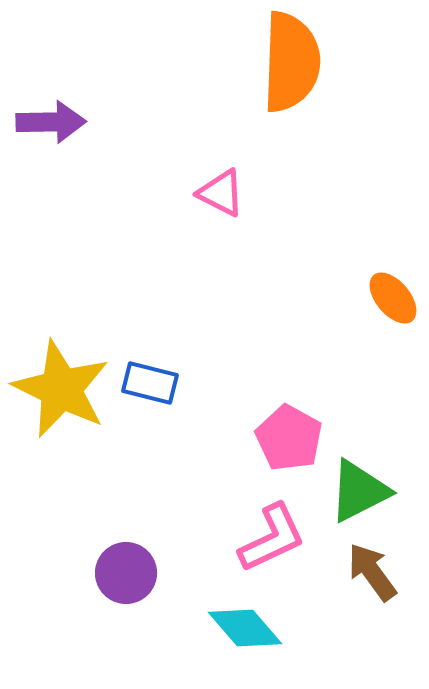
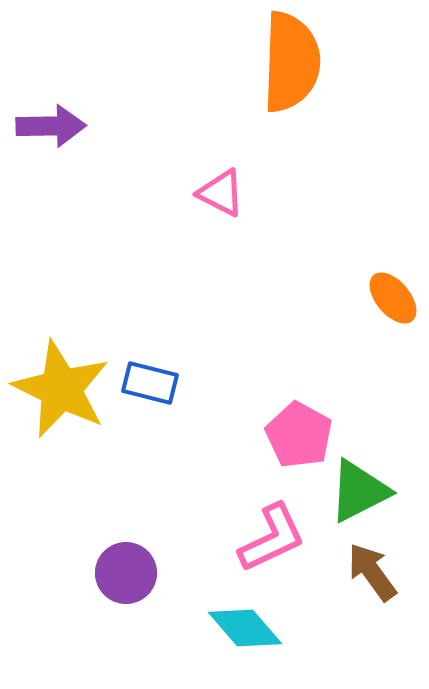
purple arrow: moved 4 px down
pink pentagon: moved 10 px right, 3 px up
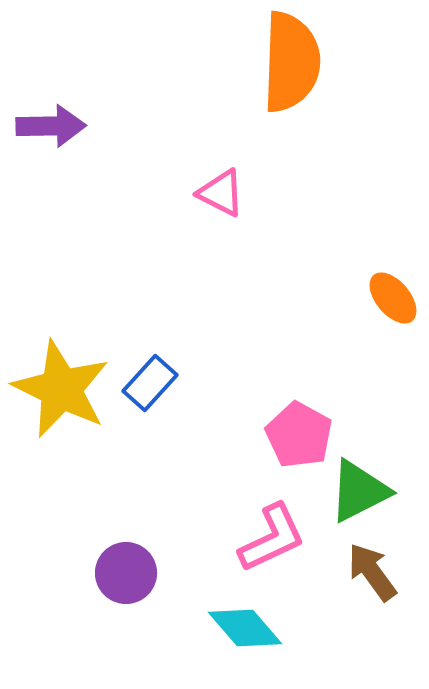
blue rectangle: rotated 62 degrees counterclockwise
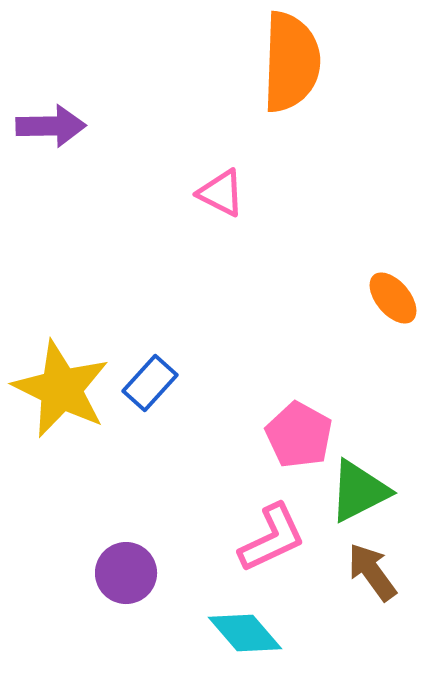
cyan diamond: moved 5 px down
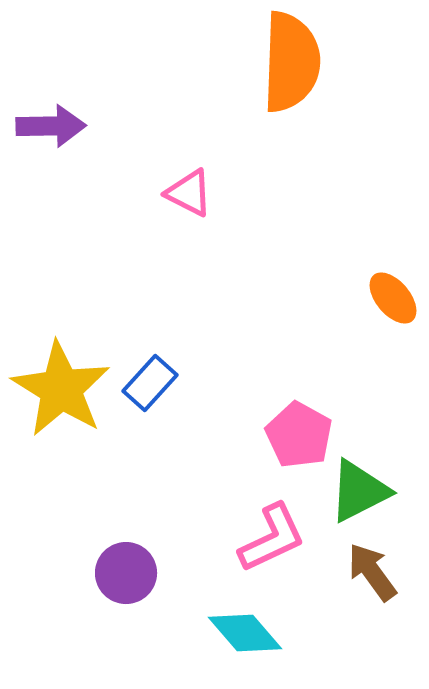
pink triangle: moved 32 px left
yellow star: rotated 6 degrees clockwise
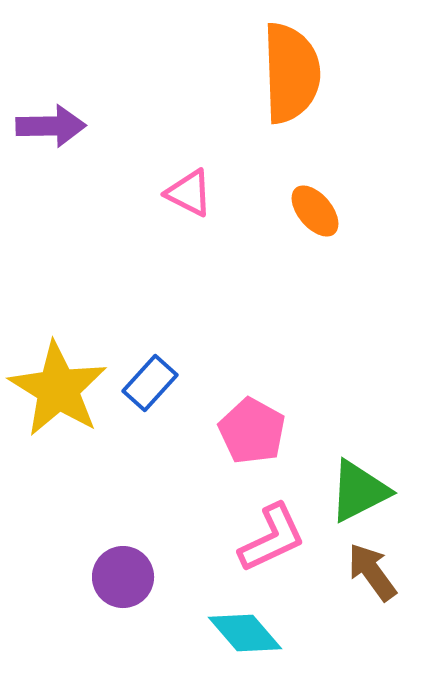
orange semicircle: moved 11 px down; rotated 4 degrees counterclockwise
orange ellipse: moved 78 px left, 87 px up
yellow star: moved 3 px left
pink pentagon: moved 47 px left, 4 px up
purple circle: moved 3 px left, 4 px down
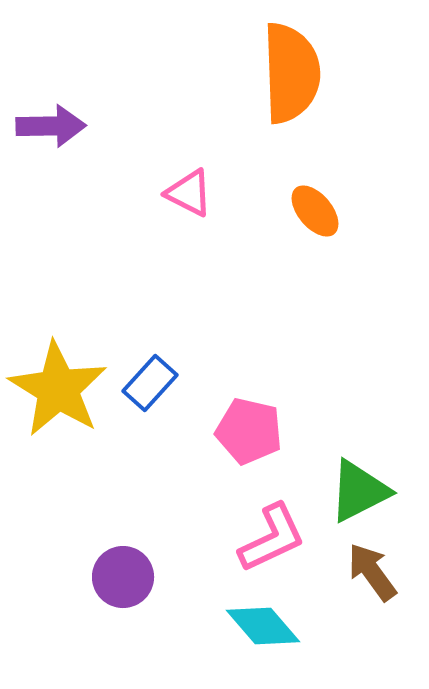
pink pentagon: moved 3 px left; rotated 16 degrees counterclockwise
cyan diamond: moved 18 px right, 7 px up
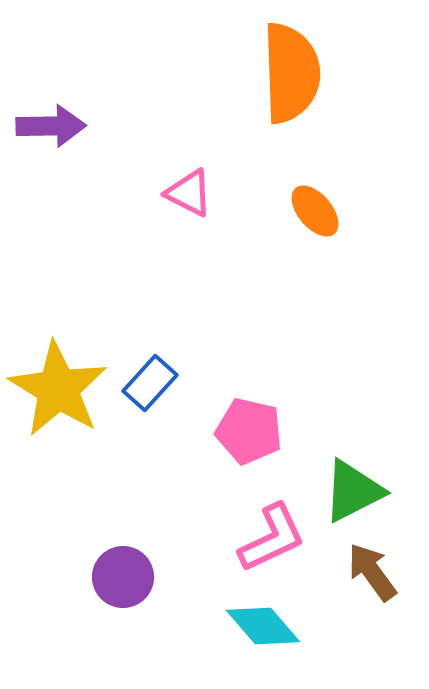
green triangle: moved 6 px left
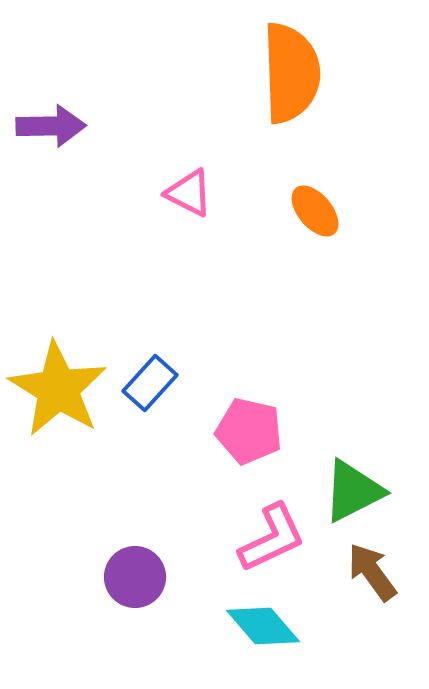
purple circle: moved 12 px right
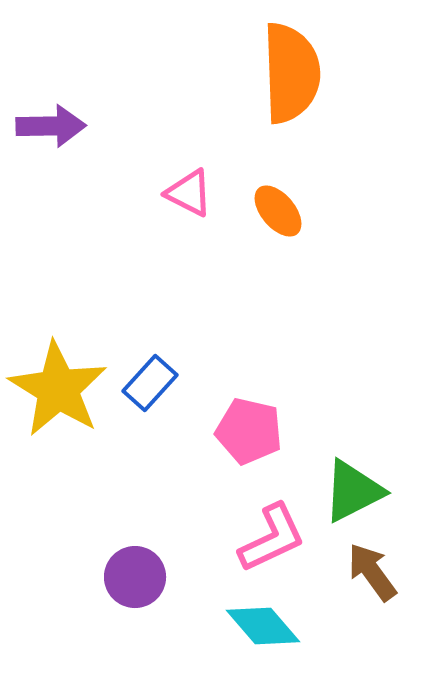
orange ellipse: moved 37 px left
